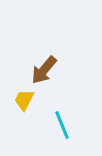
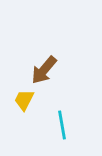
cyan line: rotated 12 degrees clockwise
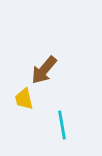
yellow trapezoid: moved 1 px up; rotated 40 degrees counterclockwise
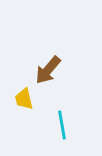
brown arrow: moved 4 px right
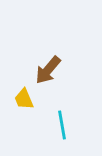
yellow trapezoid: rotated 10 degrees counterclockwise
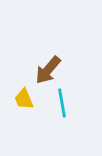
cyan line: moved 22 px up
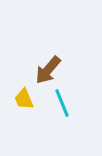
cyan line: rotated 12 degrees counterclockwise
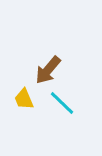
cyan line: rotated 24 degrees counterclockwise
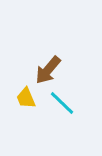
yellow trapezoid: moved 2 px right, 1 px up
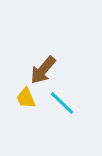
brown arrow: moved 5 px left
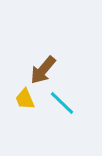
yellow trapezoid: moved 1 px left, 1 px down
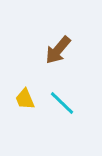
brown arrow: moved 15 px right, 20 px up
